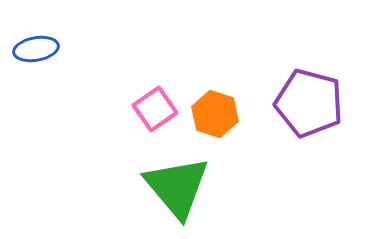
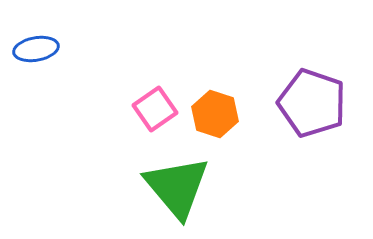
purple pentagon: moved 3 px right; rotated 4 degrees clockwise
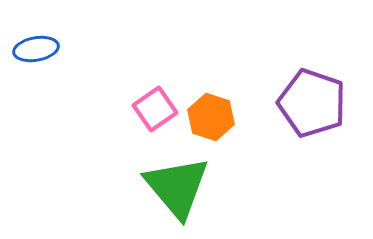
orange hexagon: moved 4 px left, 3 px down
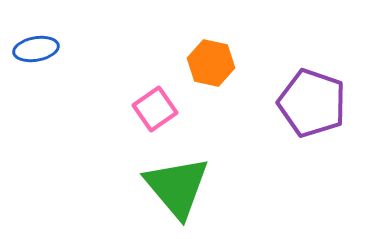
orange hexagon: moved 54 px up; rotated 6 degrees counterclockwise
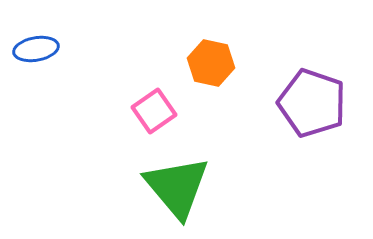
pink square: moved 1 px left, 2 px down
